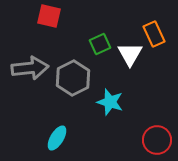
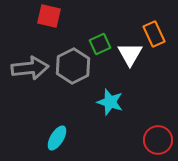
gray hexagon: moved 12 px up
red circle: moved 1 px right
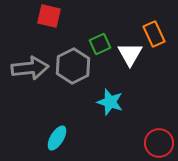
red circle: moved 1 px right, 3 px down
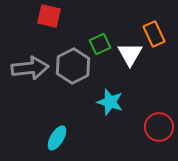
red circle: moved 16 px up
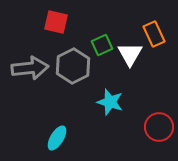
red square: moved 7 px right, 6 px down
green square: moved 2 px right, 1 px down
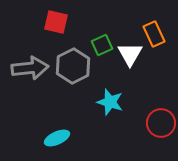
red circle: moved 2 px right, 4 px up
cyan ellipse: rotated 35 degrees clockwise
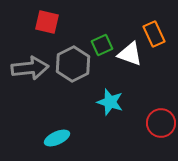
red square: moved 9 px left
white triangle: rotated 40 degrees counterclockwise
gray hexagon: moved 2 px up
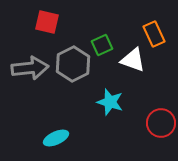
white triangle: moved 3 px right, 6 px down
cyan ellipse: moved 1 px left
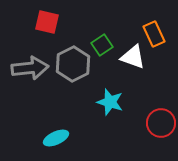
green square: rotated 10 degrees counterclockwise
white triangle: moved 3 px up
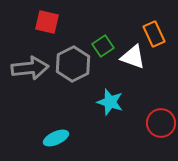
green square: moved 1 px right, 1 px down
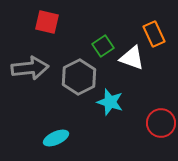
white triangle: moved 1 px left, 1 px down
gray hexagon: moved 6 px right, 13 px down
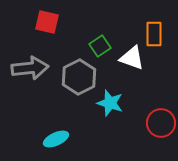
orange rectangle: rotated 25 degrees clockwise
green square: moved 3 px left
cyan star: moved 1 px down
cyan ellipse: moved 1 px down
